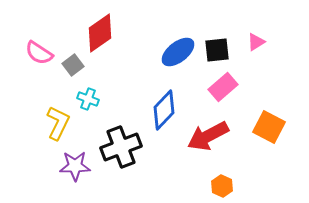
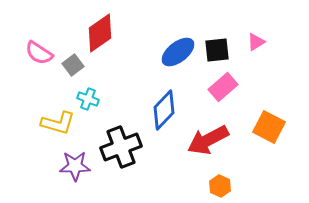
yellow L-shape: rotated 80 degrees clockwise
red arrow: moved 4 px down
orange hexagon: moved 2 px left
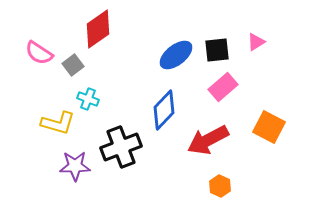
red diamond: moved 2 px left, 4 px up
blue ellipse: moved 2 px left, 3 px down
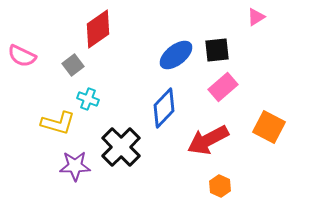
pink triangle: moved 25 px up
pink semicircle: moved 17 px left, 3 px down; rotated 8 degrees counterclockwise
blue diamond: moved 2 px up
black cross: rotated 24 degrees counterclockwise
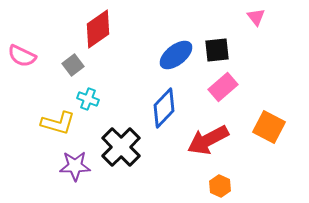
pink triangle: rotated 36 degrees counterclockwise
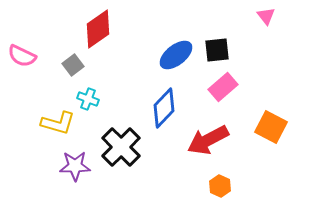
pink triangle: moved 10 px right, 1 px up
orange square: moved 2 px right
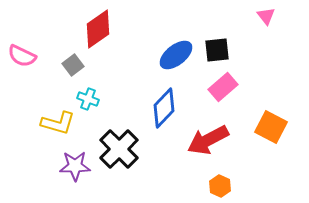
black cross: moved 2 px left, 2 px down
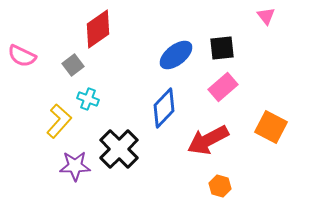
black square: moved 5 px right, 2 px up
yellow L-shape: moved 1 px right, 2 px up; rotated 64 degrees counterclockwise
orange hexagon: rotated 10 degrees counterclockwise
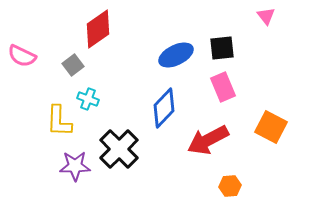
blue ellipse: rotated 12 degrees clockwise
pink rectangle: rotated 72 degrees counterclockwise
yellow L-shape: rotated 140 degrees clockwise
orange hexagon: moved 10 px right; rotated 20 degrees counterclockwise
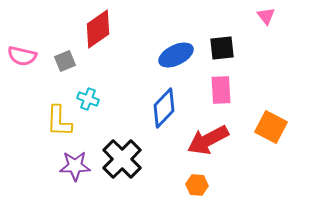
pink semicircle: rotated 12 degrees counterclockwise
gray square: moved 8 px left, 4 px up; rotated 15 degrees clockwise
pink rectangle: moved 2 px left, 3 px down; rotated 20 degrees clockwise
black cross: moved 3 px right, 10 px down
orange hexagon: moved 33 px left, 1 px up; rotated 10 degrees clockwise
